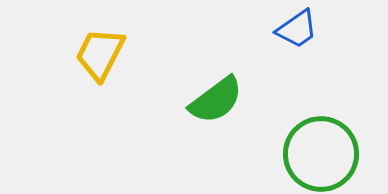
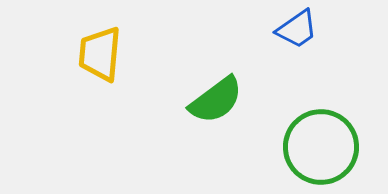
yellow trapezoid: rotated 22 degrees counterclockwise
green circle: moved 7 px up
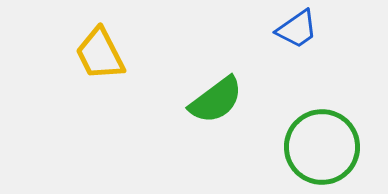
yellow trapezoid: rotated 32 degrees counterclockwise
green circle: moved 1 px right
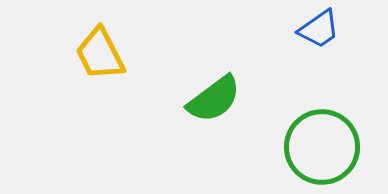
blue trapezoid: moved 22 px right
green semicircle: moved 2 px left, 1 px up
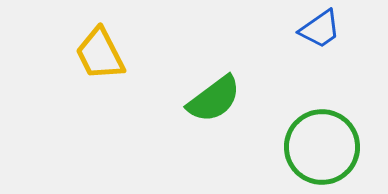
blue trapezoid: moved 1 px right
